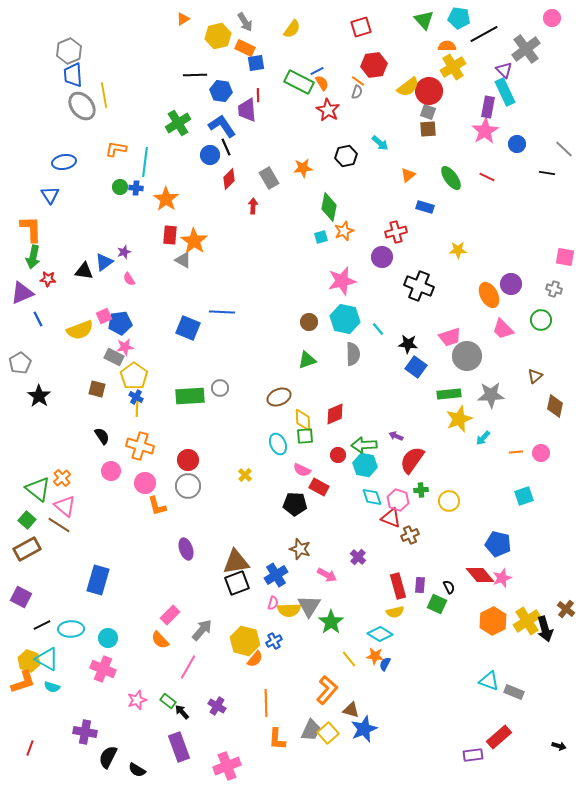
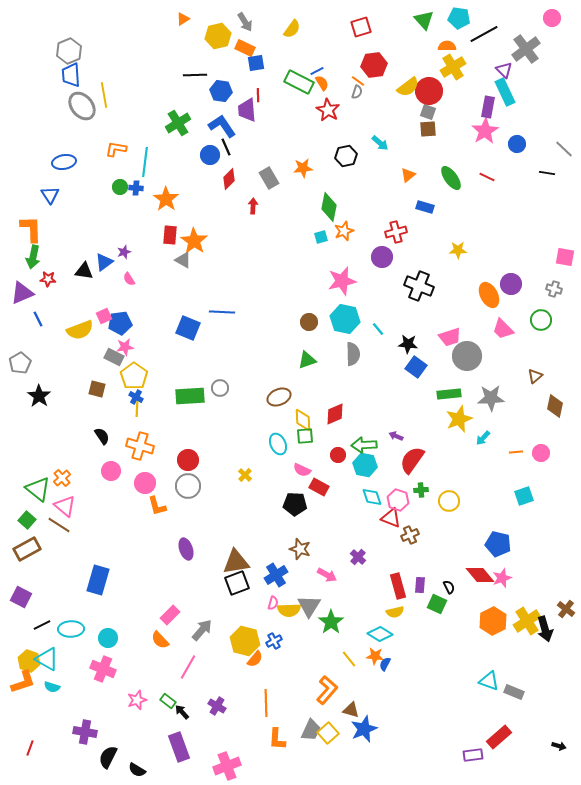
blue trapezoid at (73, 75): moved 2 px left
gray star at (491, 395): moved 3 px down
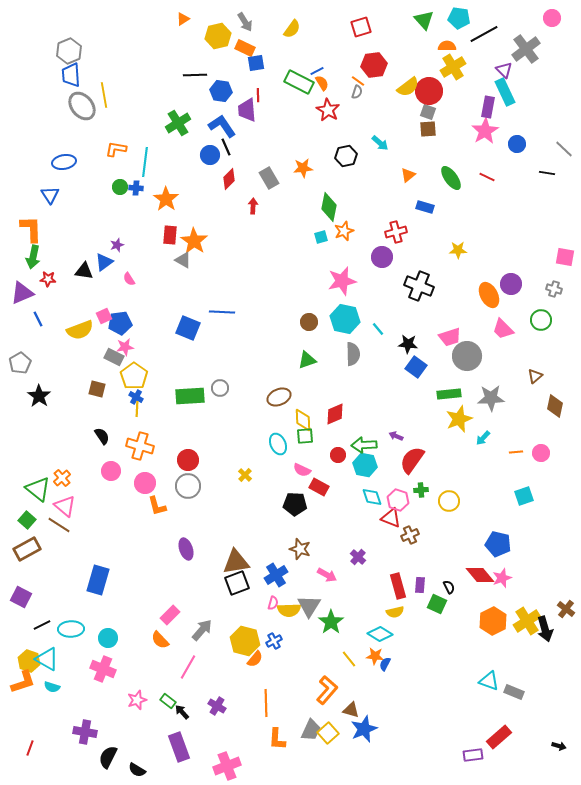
purple star at (124, 252): moved 7 px left, 7 px up
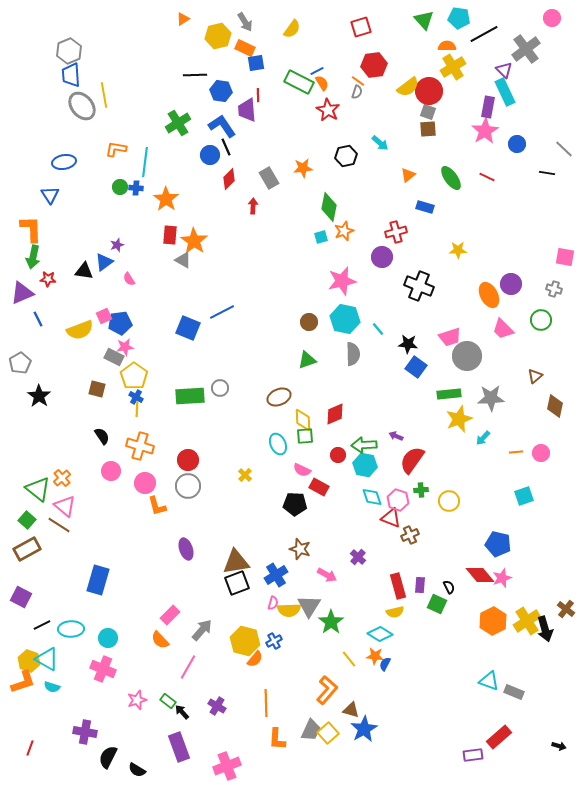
blue line at (222, 312): rotated 30 degrees counterclockwise
blue star at (364, 729): rotated 8 degrees counterclockwise
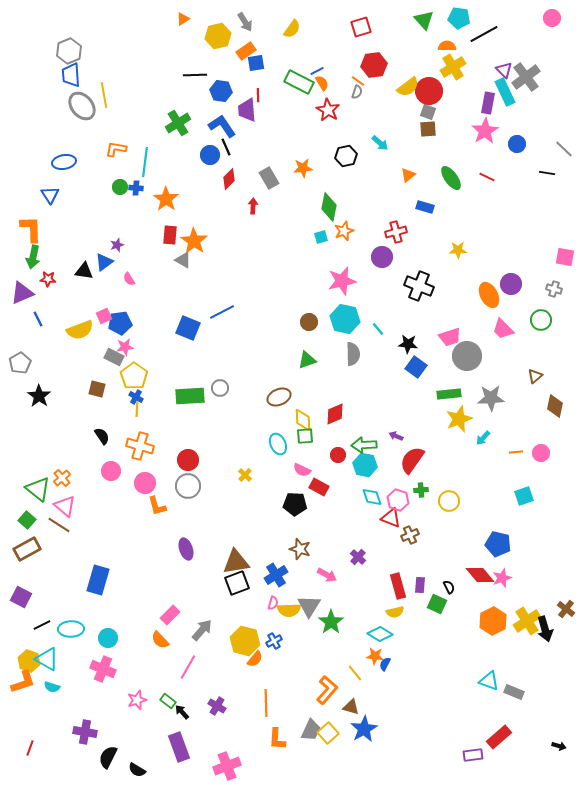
orange rectangle at (245, 48): moved 1 px right, 3 px down; rotated 60 degrees counterclockwise
gray cross at (526, 49): moved 28 px down
purple rectangle at (488, 107): moved 4 px up
yellow line at (349, 659): moved 6 px right, 14 px down
brown triangle at (351, 710): moved 3 px up
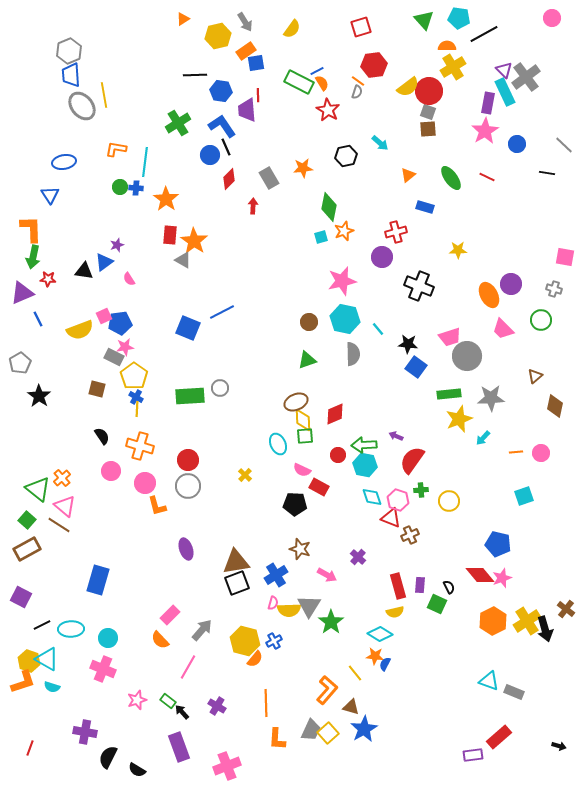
gray line at (564, 149): moved 4 px up
brown ellipse at (279, 397): moved 17 px right, 5 px down
